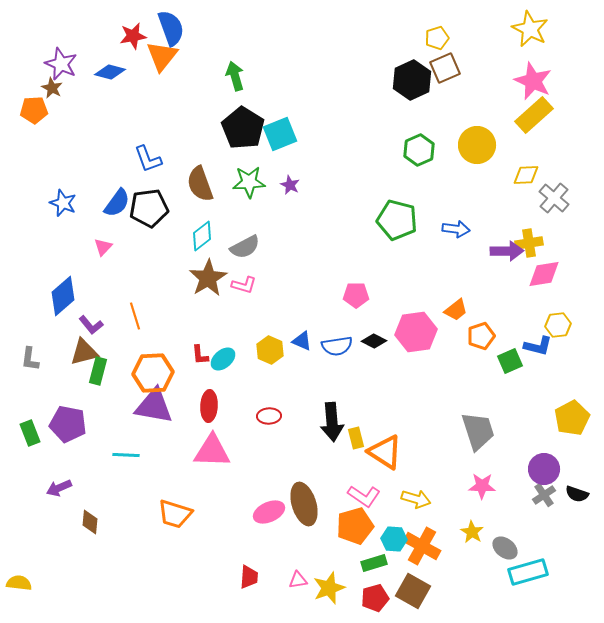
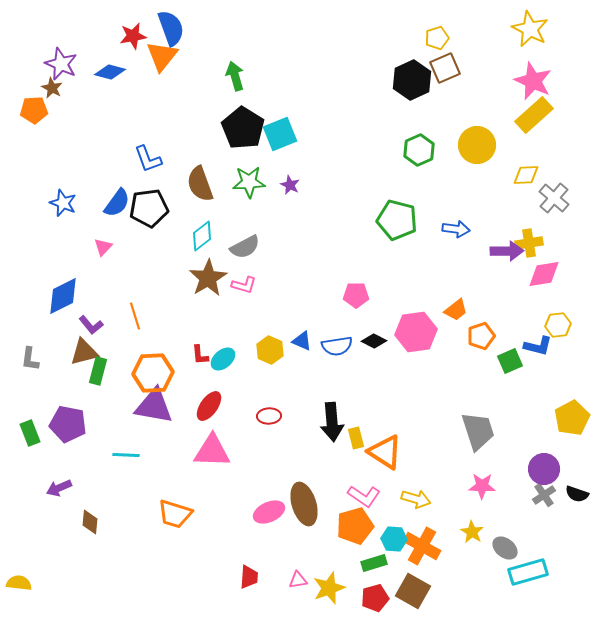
blue diamond at (63, 296): rotated 15 degrees clockwise
red ellipse at (209, 406): rotated 32 degrees clockwise
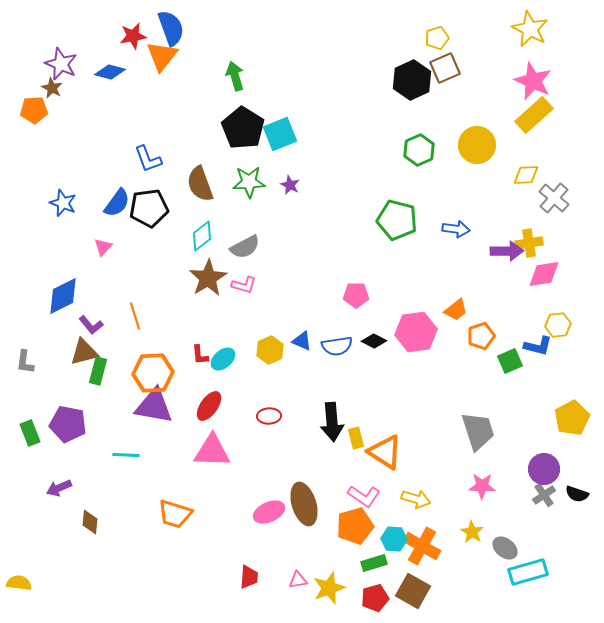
yellow hexagon at (270, 350): rotated 12 degrees clockwise
gray L-shape at (30, 359): moved 5 px left, 3 px down
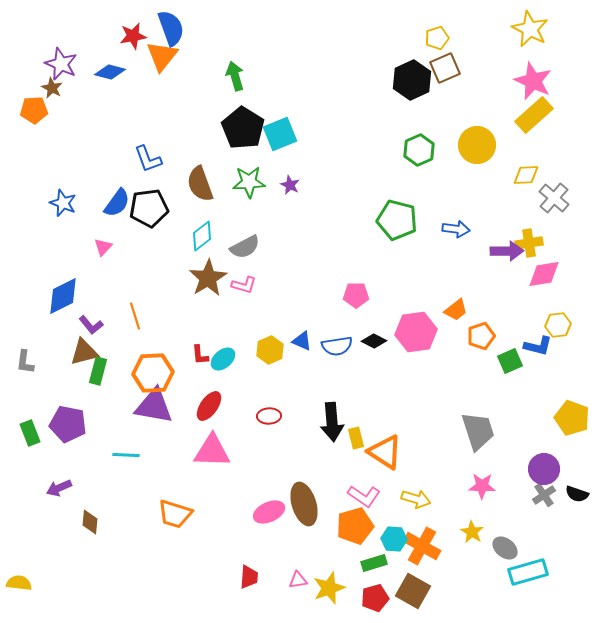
yellow pentagon at (572, 418): rotated 24 degrees counterclockwise
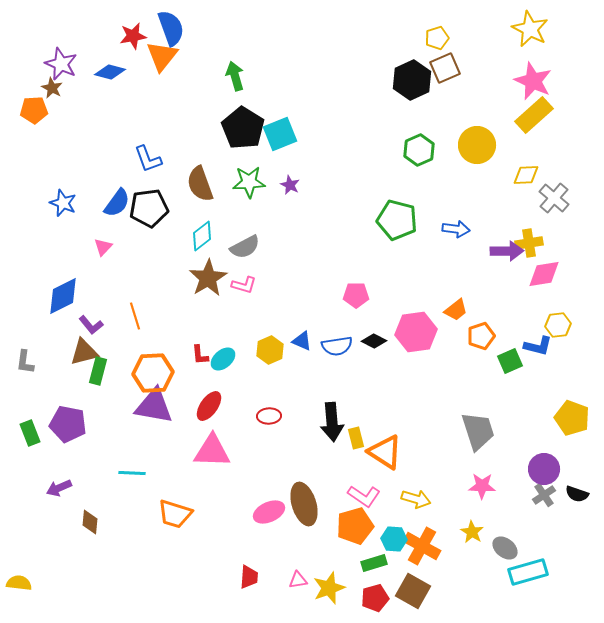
cyan line at (126, 455): moved 6 px right, 18 px down
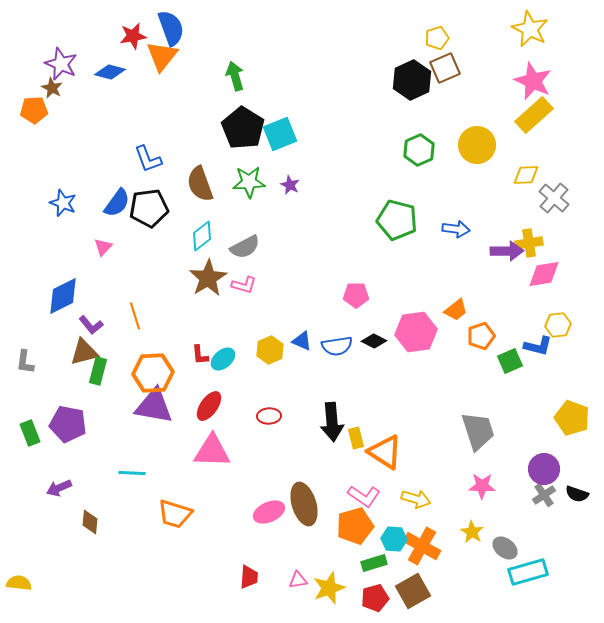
brown square at (413, 591): rotated 32 degrees clockwise
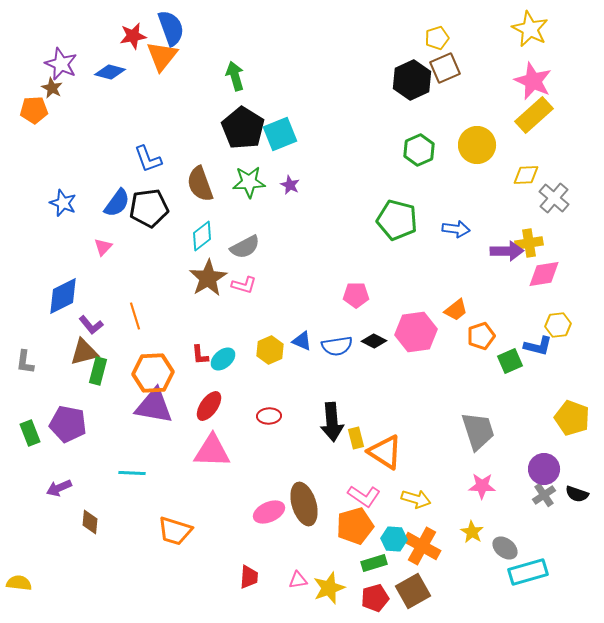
orange trapezoid at (175, 514): moved 17 px down
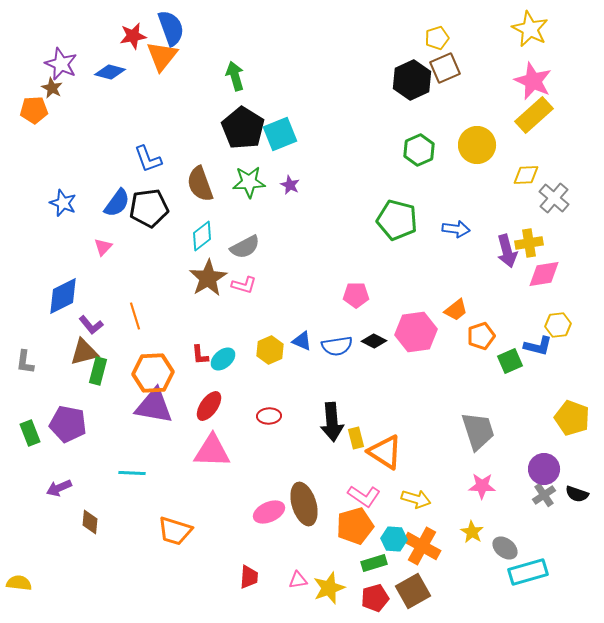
purple arrow at (507, 251): rotated 76 degrees clockwise
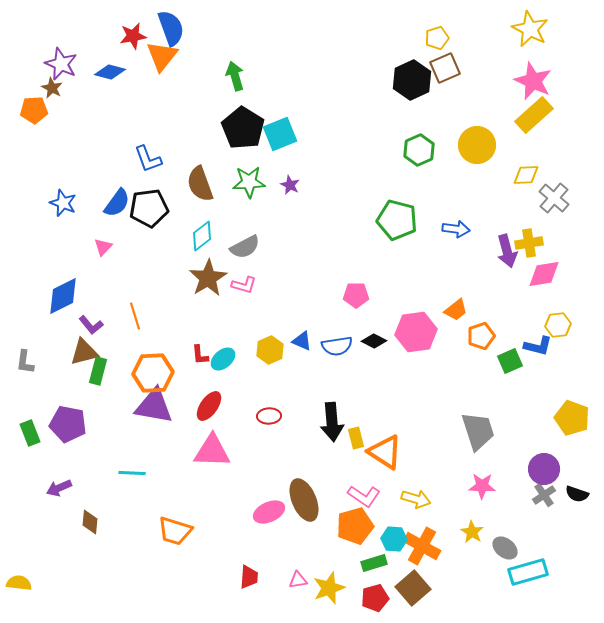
brown ellipse at (304, 504): moved 4 px up; rotated 6 degrees counterclockwise
brown square at (413, 591): moved 3 px up; rotated 12 degrees counterclockwise
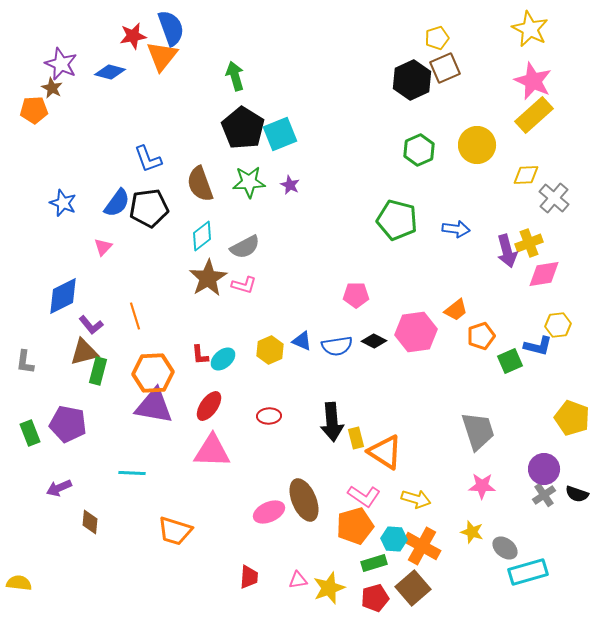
yellow cross at (529, 243): rotated 12 degrees counterclockwise
yellow star at (472, 532): rotated 15 degrees counterclockwise
